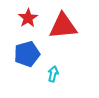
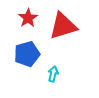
red triangle: rotated 12 degrees counterclockwise
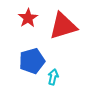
blue pentagon: moved 5 px right, 7 px down
cyan arrow: moved 3 px down
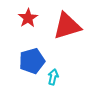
red triangle: moved 4 px right
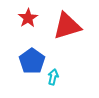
blue pentagon: rotated 20 degrees counterclockwise
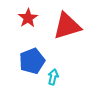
blue pentagon: rotated 15 degrees clockwise
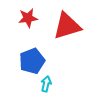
red star: rotated 24 degrees clockwise
cyan arrow: moved 7 px left, 7 px down
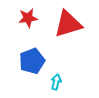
red triangle: moved 1 px right, 2 px up
cyan arrow: moved 10 px right, 2 px up
